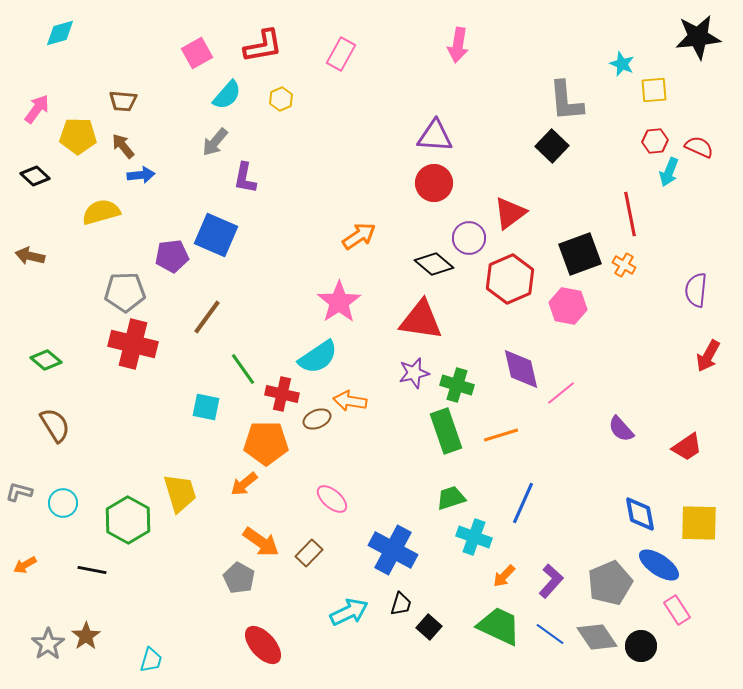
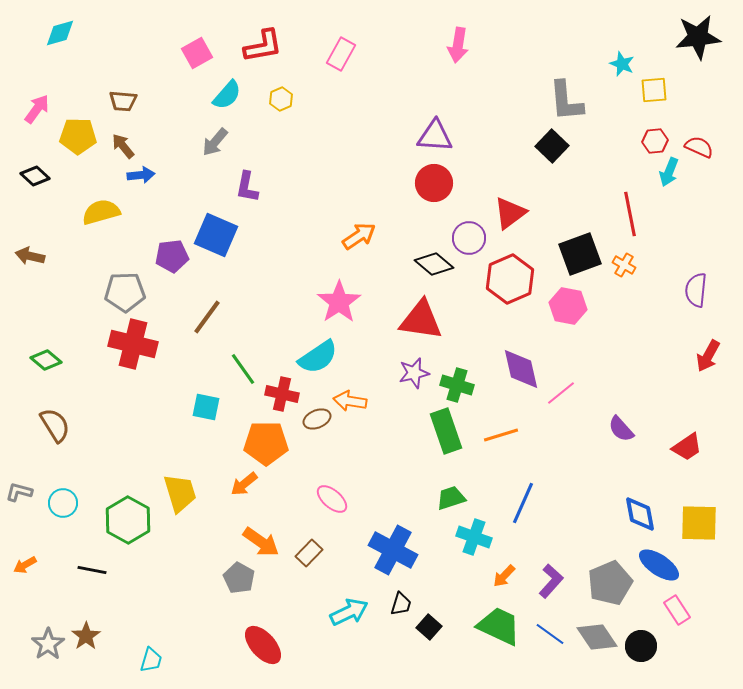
purple L-shape at (245, 178): moved 2 px right, 9 px down
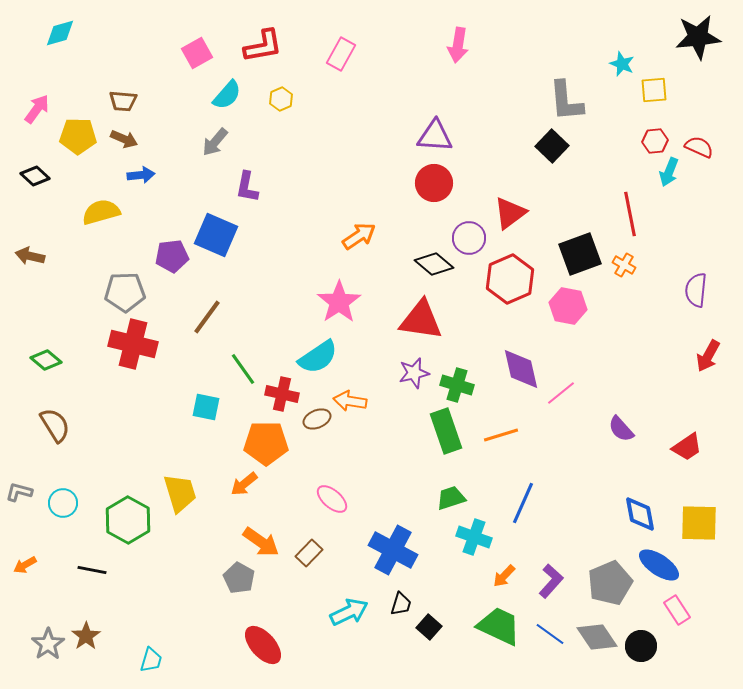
brown arrow at (123, 146): moved 1 px right, 7 px up; rotated 152 degrees clockwise
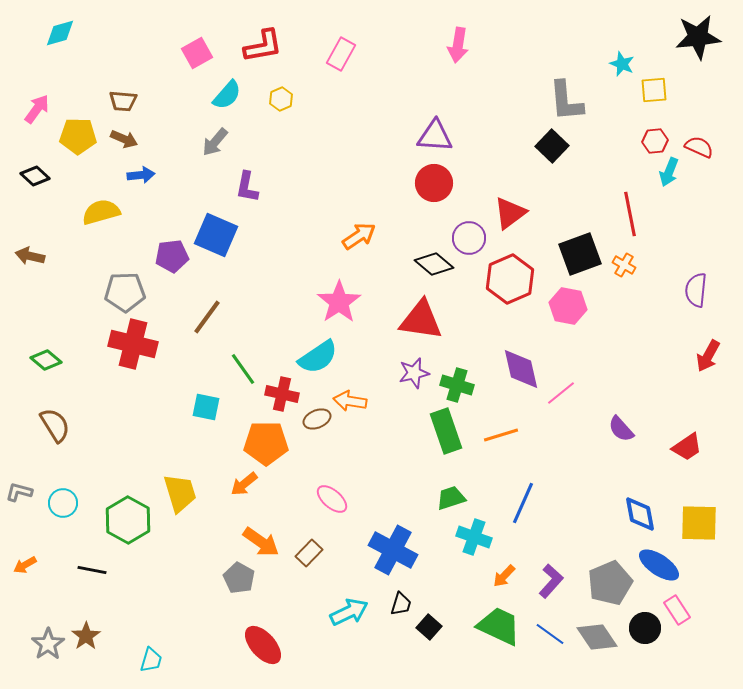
black circle at (641, 646): moved 4 px right, 18 px up
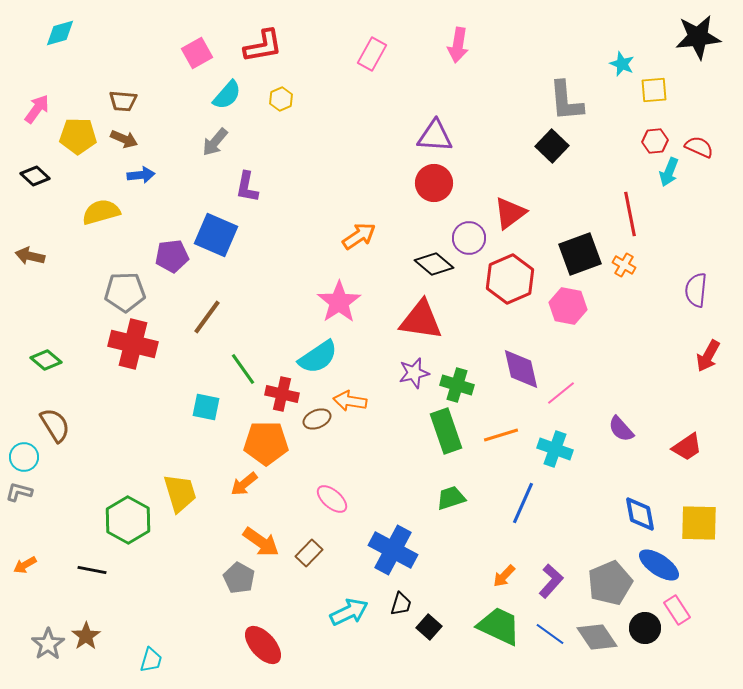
pink rectangle at (341, 54): moved 31 px right
cyan circle at (63, 503): moved 39 px left, 46 px up
cyan cross at (474, 537): moved 81 px right, 88 px up
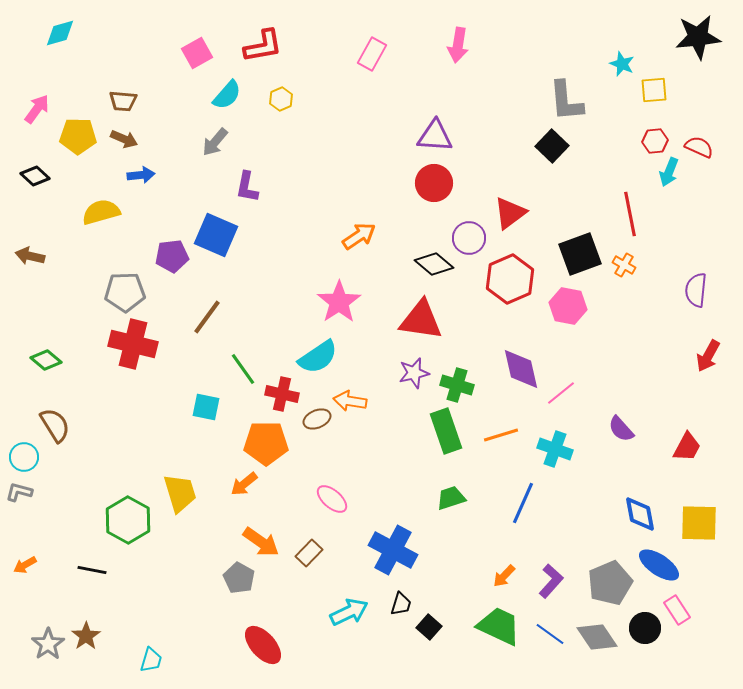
red trapezoid at (687, 447): rotated 28 degrees counterclockwise
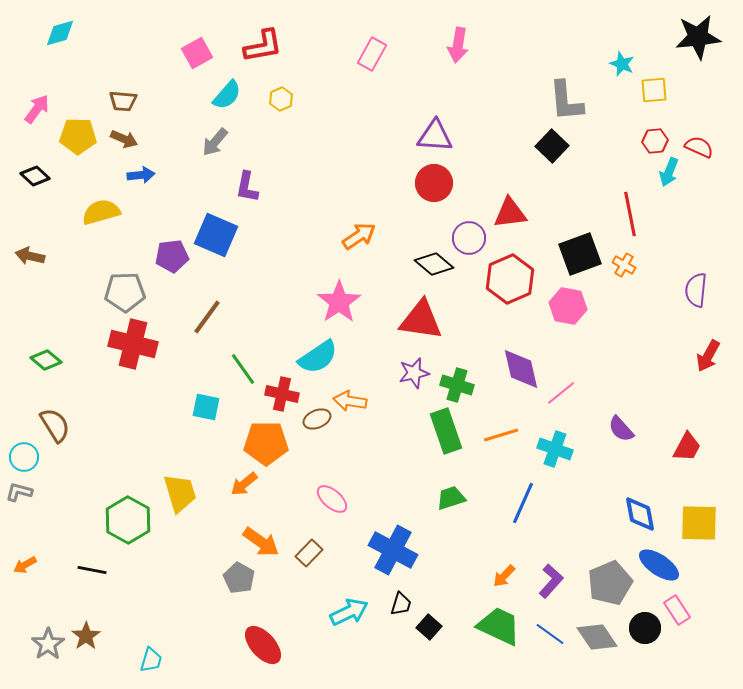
red triangle at (510, 213): rotated 30 degrees clockwise
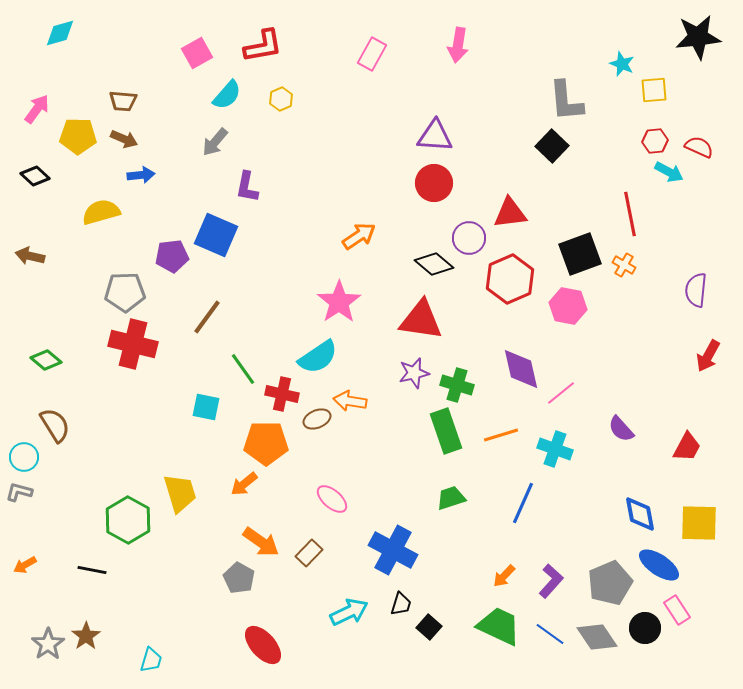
cyan arrow at (669, 172): rotated 84 degrees counterclockwise
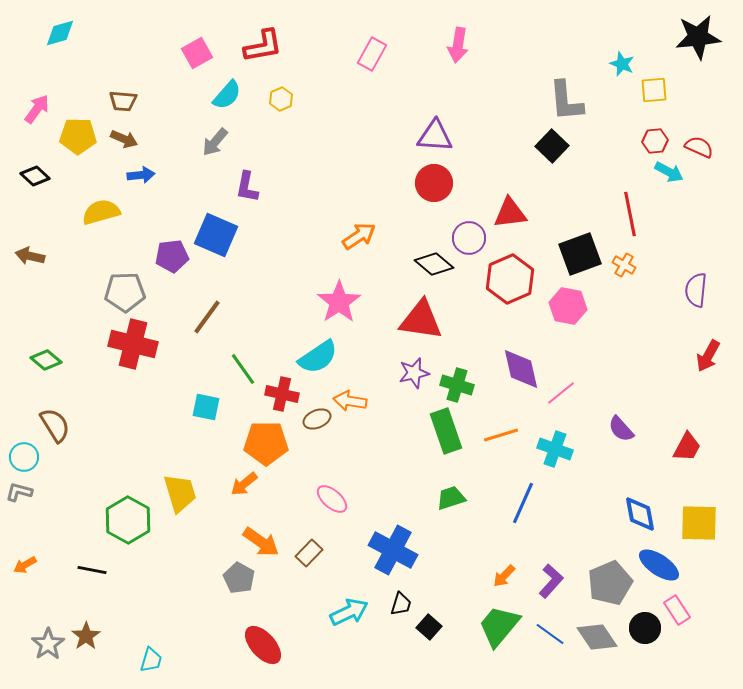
green trapezoid at (499, 626): rotated 75 degrees counterclockwise
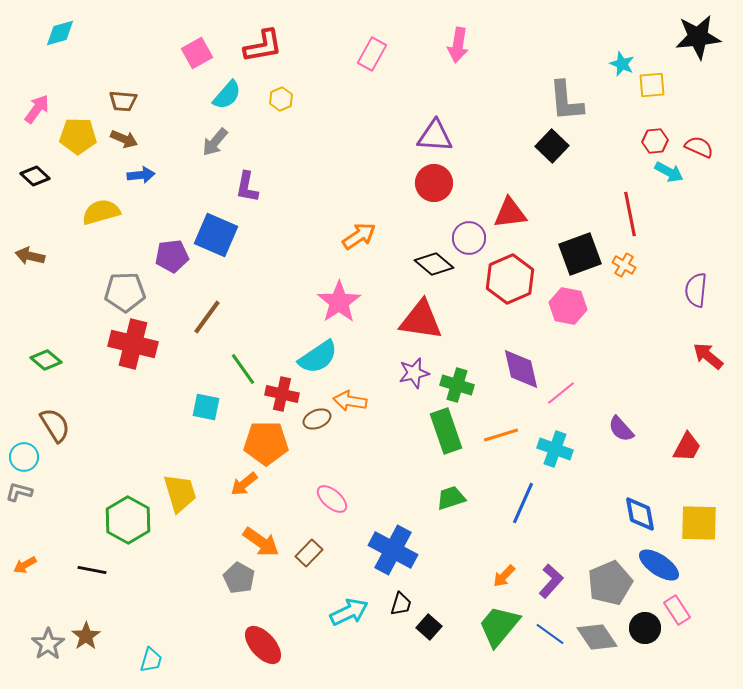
yellow square at (654, 90): moved 2 px left, 5 px up
red arrow at (708, 356): rotated 100 degrees clockwise
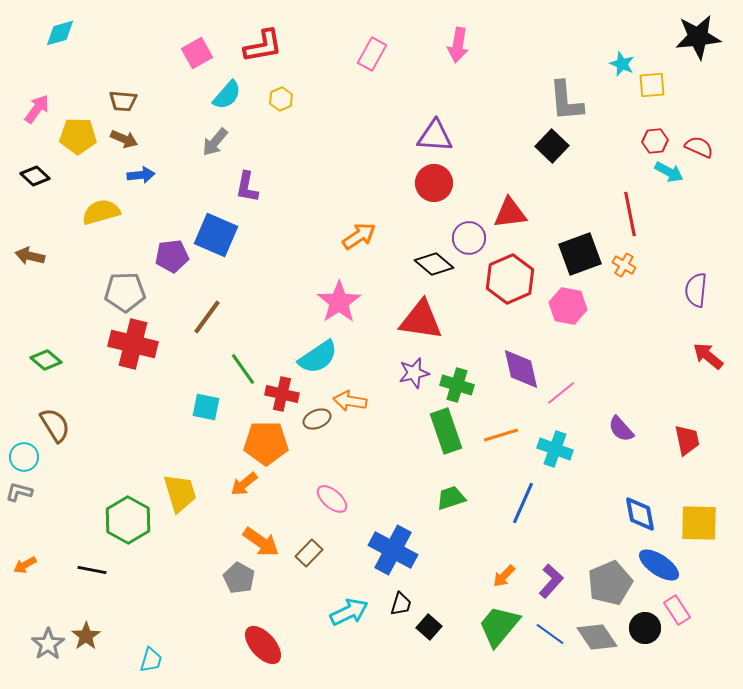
red trapezoid at (687, 447): moved 7 px up; rotated 40 degrees counterclockwise
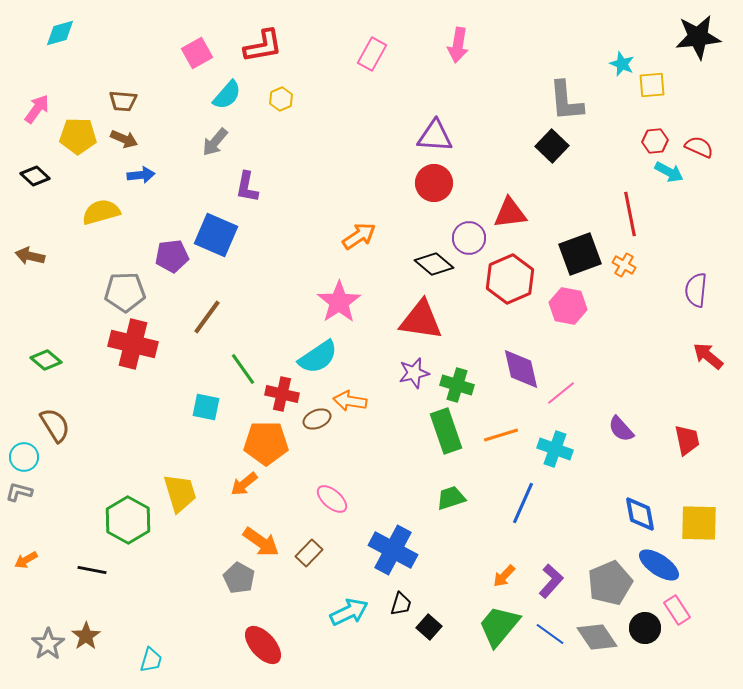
orange arrow at (25, 565): moved 1 px right, 5 px up
